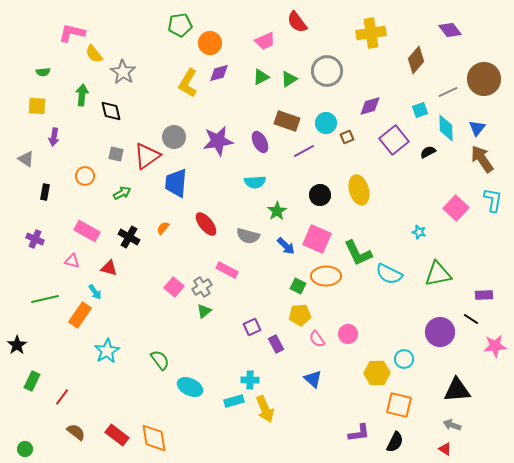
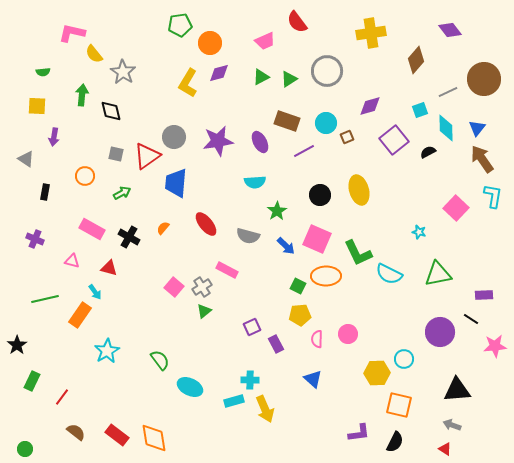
cyan L-shape at (493, 200): moved 4 px up
pink rectangle at (87, 231): moved 5 px right, 2 px up
pink semicircle at (317, 339): rotated 36 degrees clockwise
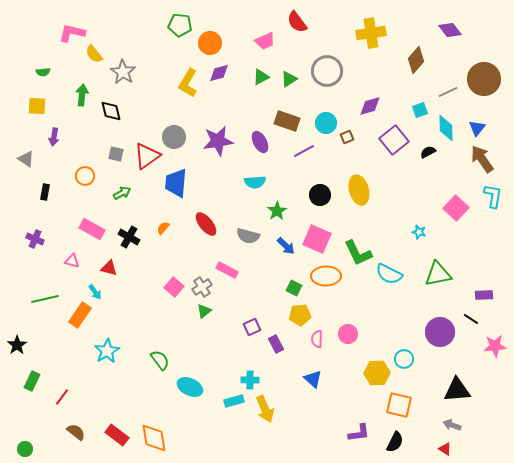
green pentagon at (180, 25): rotated 15 degrees clockwise
green square at (298, 286): moved 4 px left, 2 px down
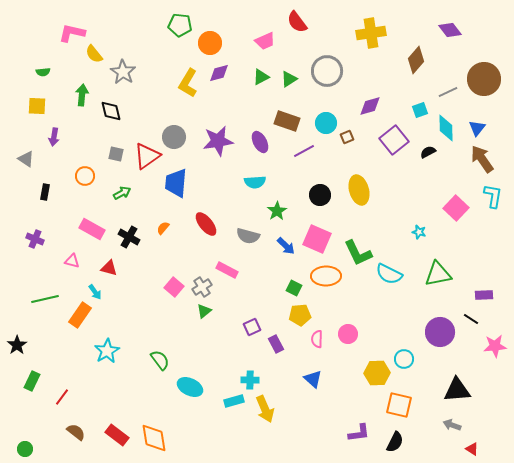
red triangle at (445, 449): moved 27 px right
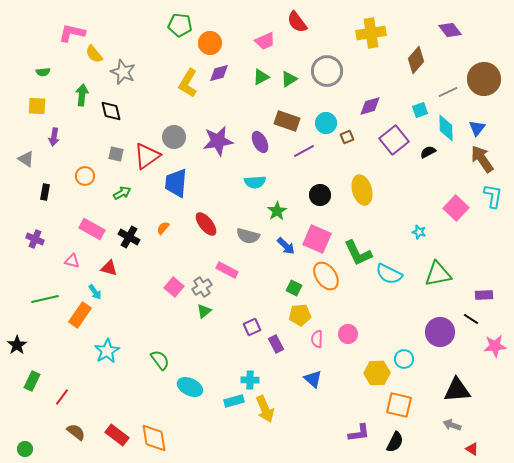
gray star at (123, 72): rotated 10 degrees counterclockwise
yellow ellipse at (359, 190): moved 3 px right
orange ellipse at (326, 276): rotated 56 degrees clockwise
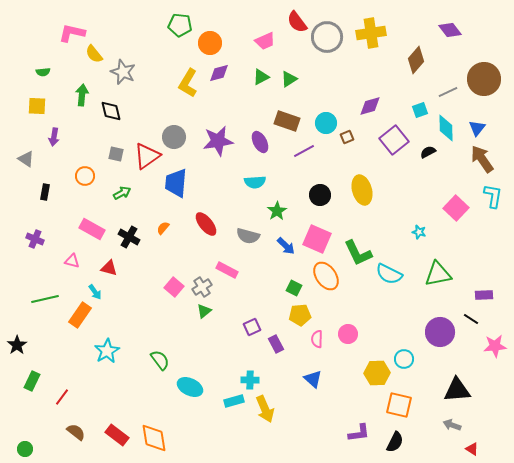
gray circle at (327, 71): moved 34 px up
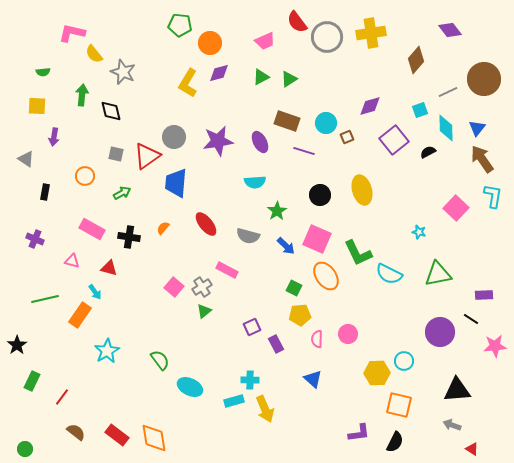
purple line at (304, 151): rotated 45 degrees clockwise
black cross at (129, 237): rotated 20 degrees counterclockwise
cyan circle at (404, 359): moved 2 px down
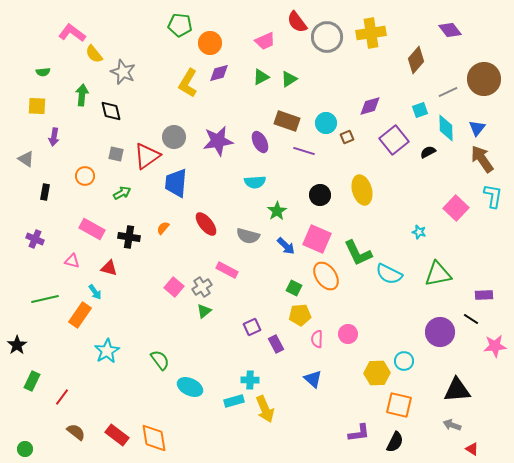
pink L-shape at (72, 33): rotated 24 degrees clockwise
